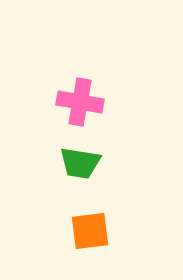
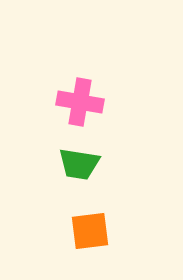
green trapezoid: moved 1 px left, 1 px down
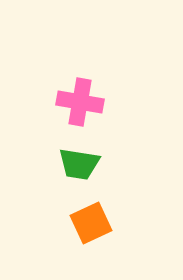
orange square: moved 1 px right, 8 px up; rotated 18 degrees counterclockwise
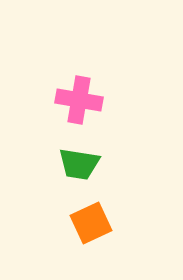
pink cross: moved 1 px left, 2 px up
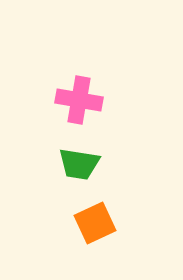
orange square: moved 4 px right
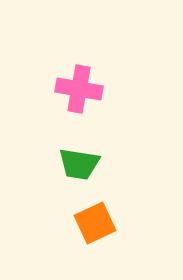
pink cross: moved 11 px up
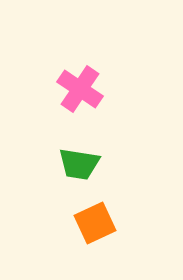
pink cross: moved 1 px right; rotated 24 degrees clockwise
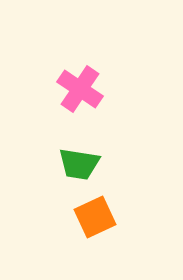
orange square: moved 6 px up
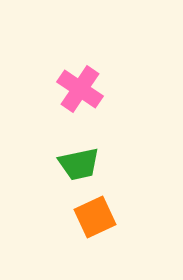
green trapezoid: rotated 21 degrees counterclockwise
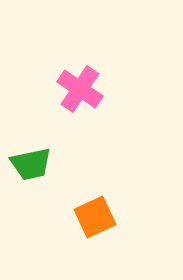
green trapezoid: moved 48 px left
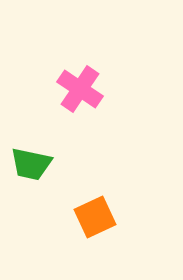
green trapezoid: rotated 24 degrees clockwise
